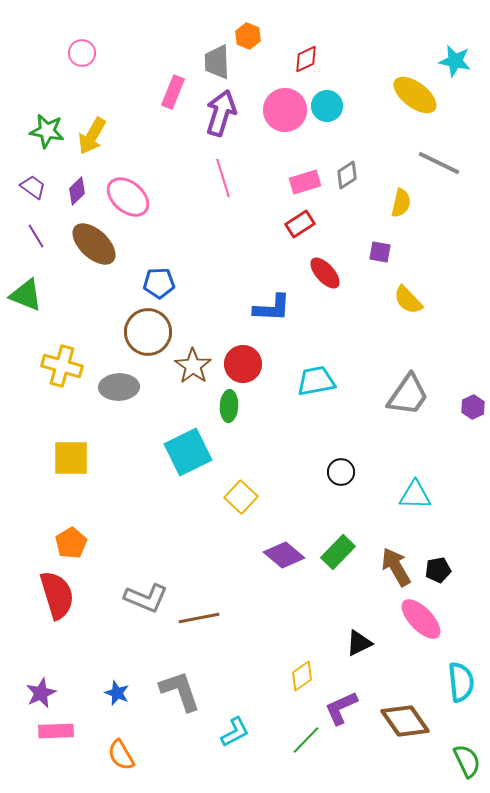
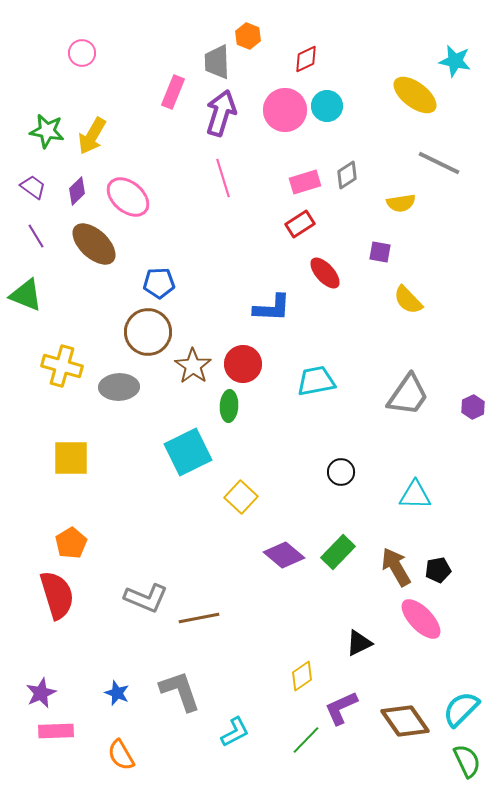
yellow semicircle at (401, 203): rotated 68 degrees clockwise
cyan semicircle at (461, 682): moved 27 px down; rotated 129 degrees counterclockwise
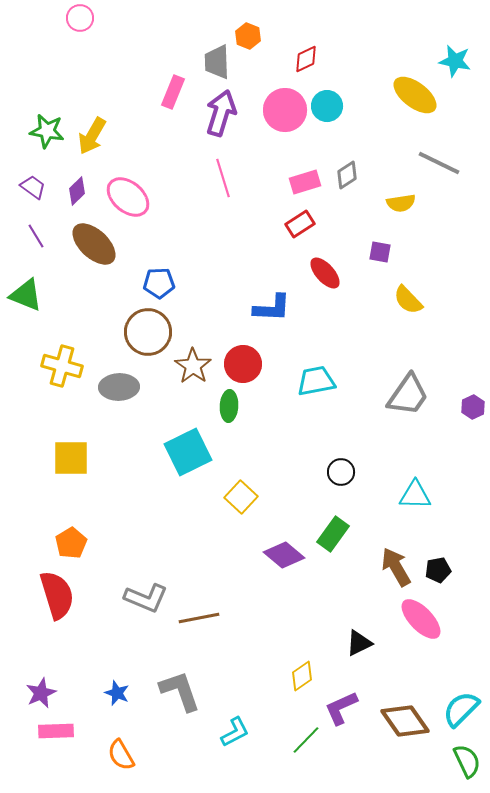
pink circle at (82, 53): moved 2 px left, 35 px up
green rectangle at (338, 552): moved 5 px left, 18 px up; rotated 8 degrees counterclockwise
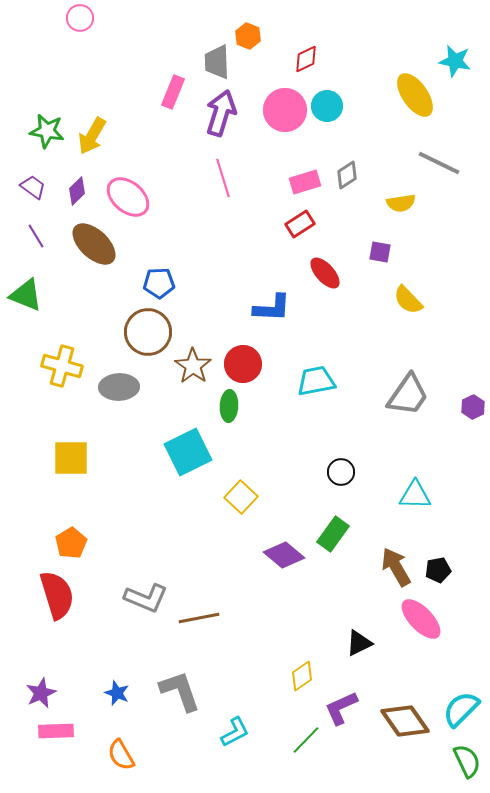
yellow ellipse at (415, 95): rotated 18 degrees clockwise
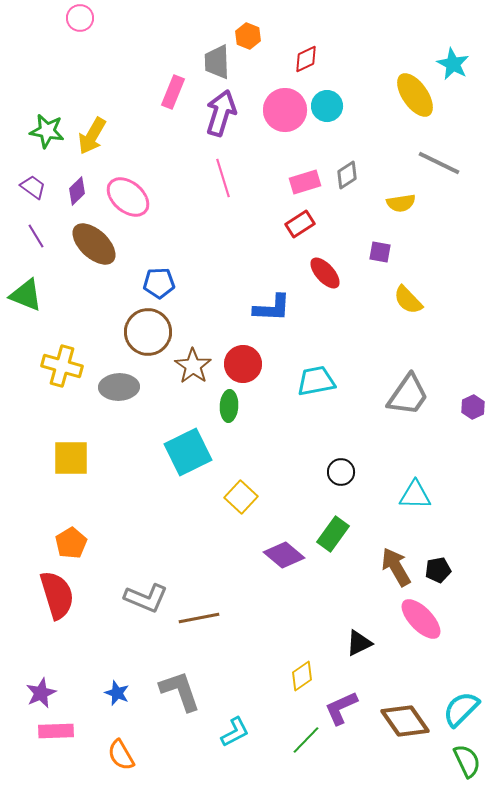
cyan star at (455, 61): moved 2 px left, 3 px down; rotated 16 degrees clockwise
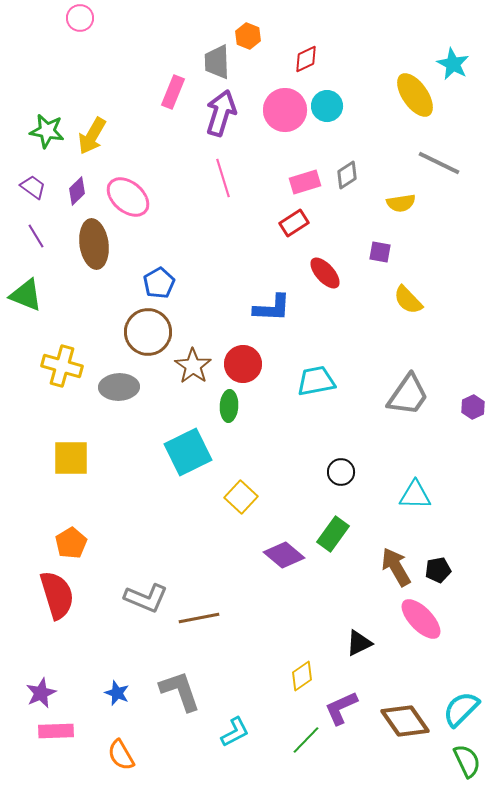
red rectangle at (300, 224): moved 6 px left, 1 px up
brown ellipse at (94, 244): rotated 39 degrees clockwise
blue pentagon at (159, 283): rotated 28 degrees counterclockwise
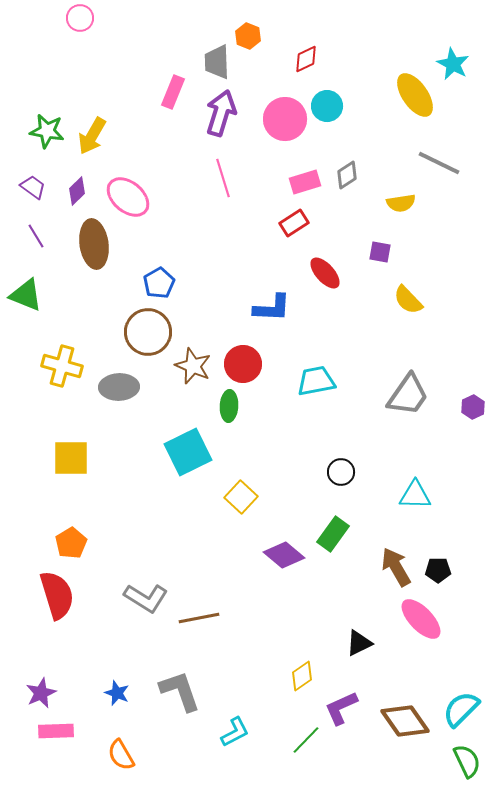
pink circle at (285, 110): moved 9 px down
brown star at (193, 366): rotated 12 degrees counterclockwise
black pentagon at (438, 570): rotated 10 degrees clockwise
gray L-shape at (146, 598): rotated 9 degrees clockwise
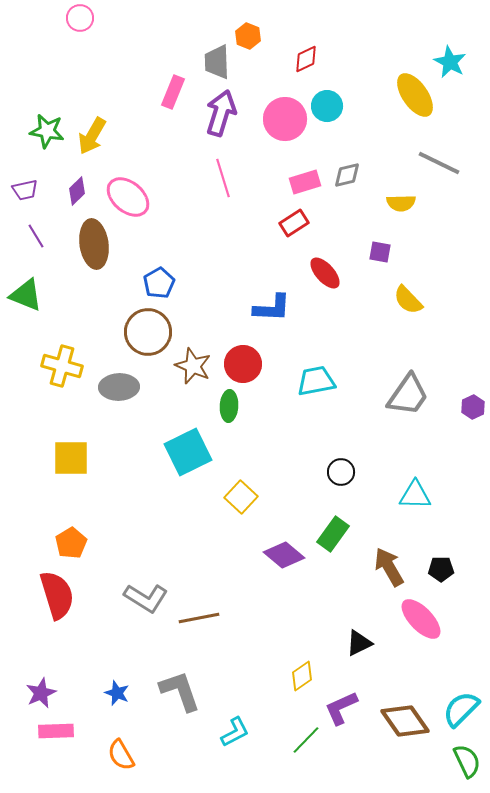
cyan star at (453, 64): moved 3 px left, 2 px up
gray diamond at (347, 175): rotated 20 degrees clockwise
purple trapezoid at (33, 187): moved 8 px left, 3 px down; rotated 132 degrees clockwise
yellow semicircle at (401, 203): rotated 8 degrees clockwise
brown arrow at (396, 567): moved 7 px left
black pentagon at (438, 570): moved 3 px right, 1 px up
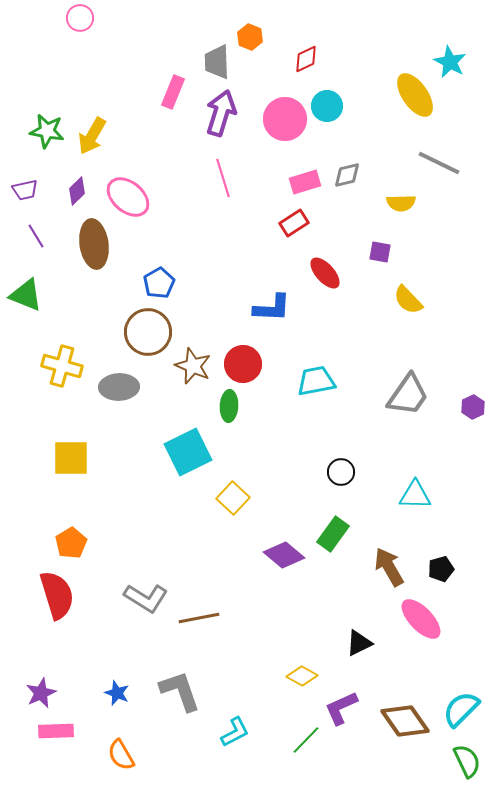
orange hexagon at (248, 36): moved 2 px right, 1 px down
yellow square at (241, 497): moved 8 px left, 1 px down
black pentagon at (441, 569): rotated 15 degrees counterclockwise
yellow diamond at (302, 676): rotated 64 degrees clockwise
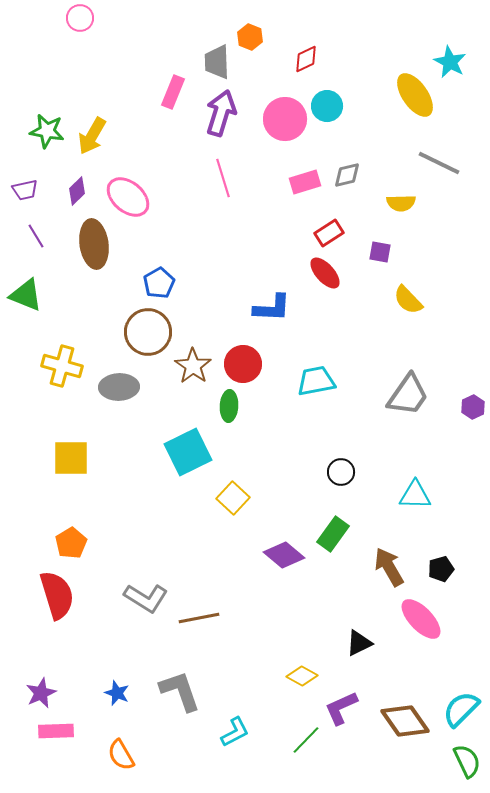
red rectangle at (294, 223): moved 35 px right, 10 px down
brown star at (193, 366): rotated 12 degrees clockwise
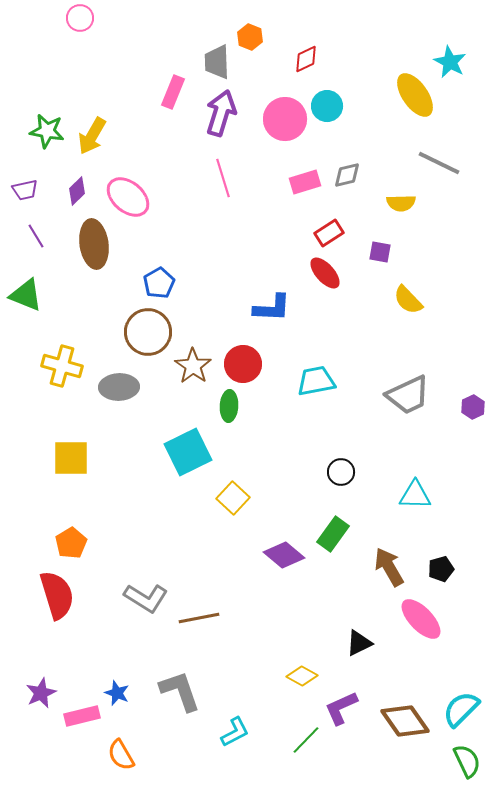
gray trapezoid at (408, 395): rotated 30 degrees clockwise
pink rectangle at (56, 731): moved 26 px right, 15 px up; rotated 12 degrees counterclockwise
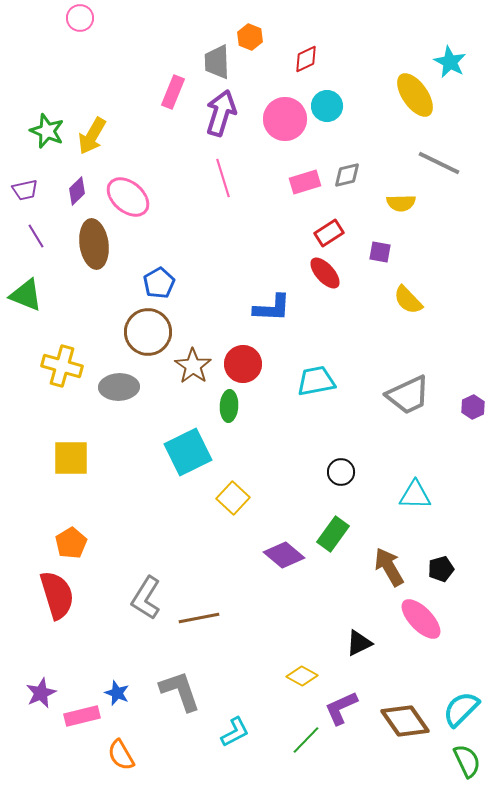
green star at (47, 131): rotated 12 degrees clockwise
gray L-shape at (146, 598): rotated 90 degrees clockwise
